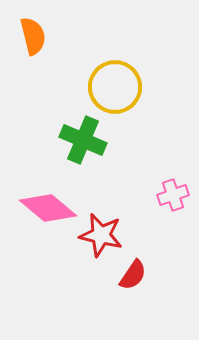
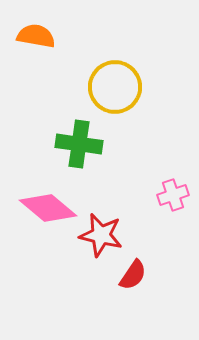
orange semicircle: moved 3 px right; rotated 66 degrees counterclockwise
green cross: moved 4 px left, 4 px down; rotated 15 degrees counterclockwise
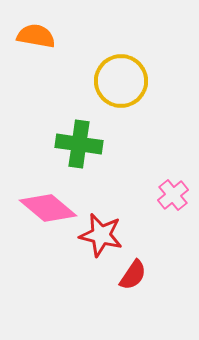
yellow circle: moved 6 px right, 6 px up
pink cross: rotated 20 degrees counterclockwise
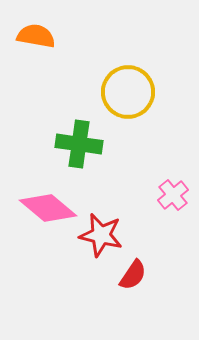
yellow circle: moved 7 px right, 11 px down
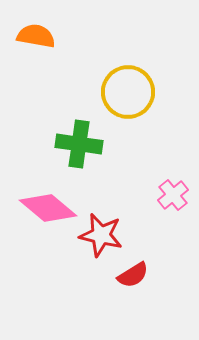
red semicircle: rotated 24 degrees clockwise
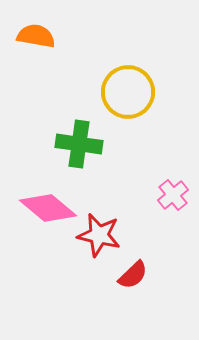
red star: moved 2 px left
red semicircle: rotated 12 degrees counterclockwise
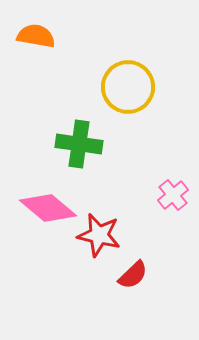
yellow circle: moved 5 px up
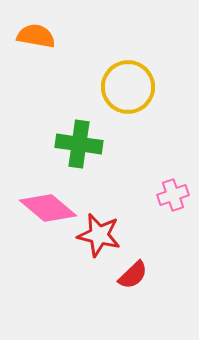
pink cross: rotated 20 degrees clockwise
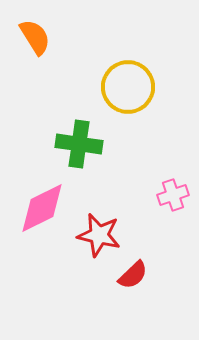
orange semicircle: moved 1 px left, 1 px down; rotated 48 degrees clockwise
pink diamond: moved 6 px left; rotated 66 degrees counterclockwise
